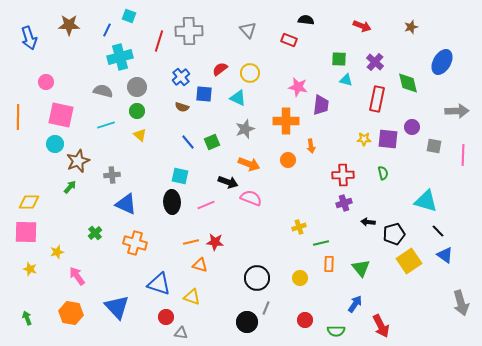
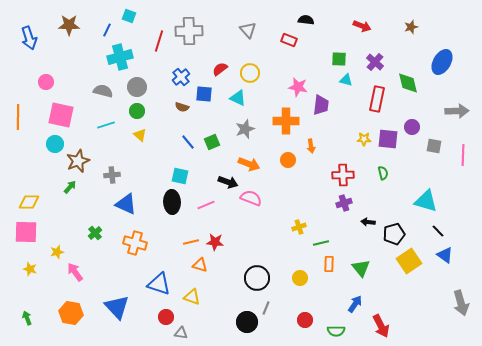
pink arrow at (77, 276): moved 2 px left, 4 px up
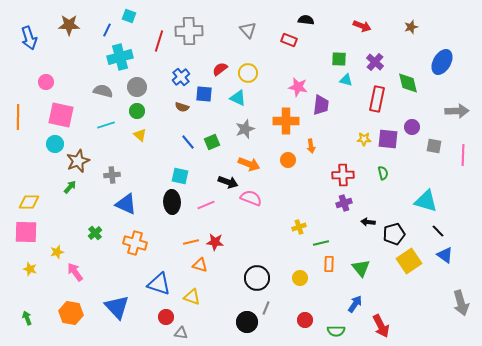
yellow circle at (250, 73): moved 2 px left
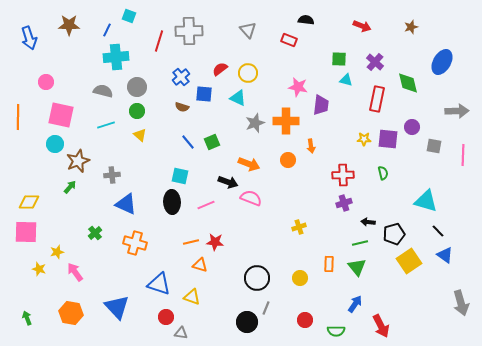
cyan cross at (120, 57): moved 4 px left; rotated 10 degrees clockwise
gray star at (245, 129): moved 10 px right, 6 px up
green line at (321, 243): moved 39 px right
green triangle at (361, 268): moved 4 px left, 1 px up
yellow star at (30, 269): moved 9 px right
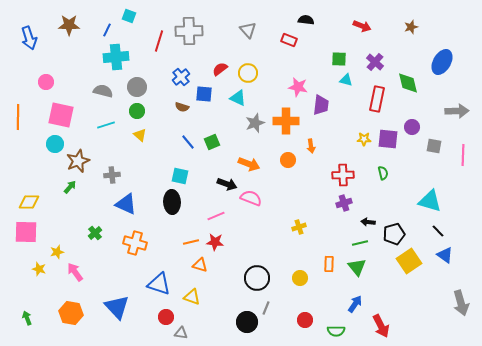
black arrow at (228, 182): moved 1 px left, 2 px down
cyan triangle at (426, 201): moved 4 px right
pink line at (206, 205): moved 10 px right, 11 px down
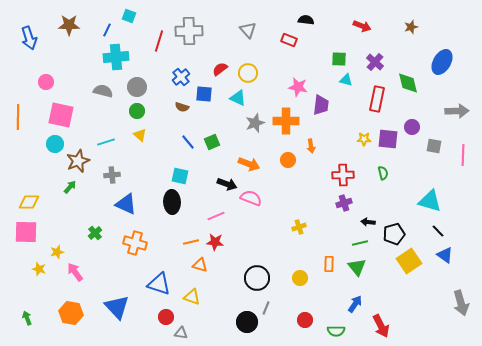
cyan line at (106, 125): moved 17 px down
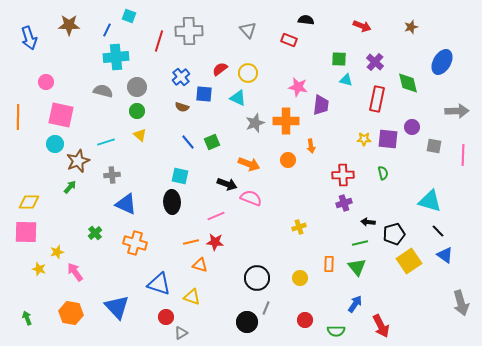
gray triangle at (181, 333): rotated 40 degrees counterclockwise
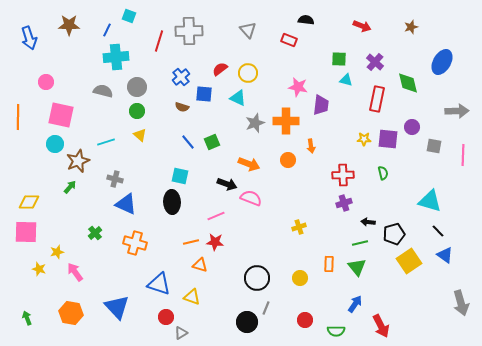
gray cross at (112, 175): moved 3 px right, 4 px down; rotated 21 degrees clockwise
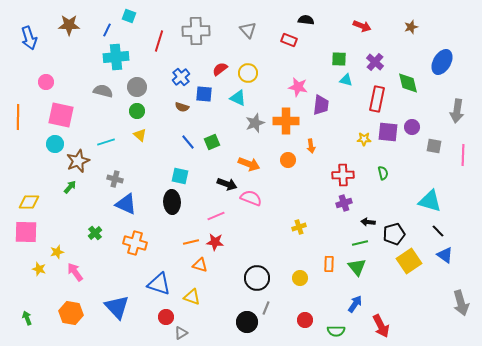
gray cross at (189, 31): moved 7 px right
gray arrow at (457, 111): rotated 100 degrees clockwise
purple square at (388, 139): moved 7 px up
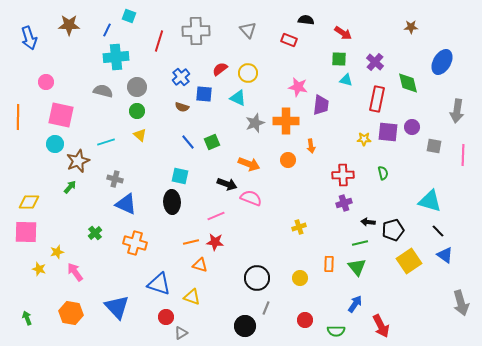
red arrow at (362, 26): moved 19 px left, 7 px down; rotated 12 degrees clockwise
brown star at (411, 27): rotated 16 degrees clockwise
black pentagon at (394, 234): moved 1 px left, 4 px up
black circle at (247, 322): moved 2 px left, 4 px down
